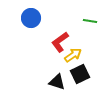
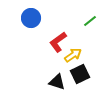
green line: rotated 48 degrees counterclockwise
red L-shape: moved 2 px left
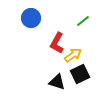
green line: moved 7 px left
red L-shape: moved 1 px left, 1 px down; rotated 25 degrees counterclockwise
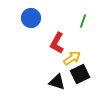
green line: rotated 32 degrees counterclockwise
yellow arrow: moved 1 px left, 3 px down
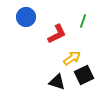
blue circle: moved 5 px left, 1 px up
red L-shape: moved 9 px up; rotated 145 degrees counterclockwise
black square: moved 4 px right, 1 px down
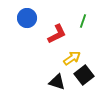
blue circle: moved 1 px right, 1 px down
black square: rotated 12 degrees counterclockwise
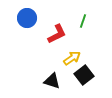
black triangle: moved 5 px left, 1 px up
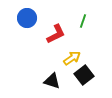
red L-shape: moved 1 px left
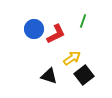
blue circle: moved 7 px right, 11 px down
black triangle: moved 3 px left, 5 px up
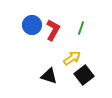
green line: moved 2 px left, 7 px down
blue circle: moved 2 px left, 4 px up
red L-shape: moved 3 px left, 4 px up; rotated 35 degrees counterclockwise
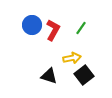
green line: rotated 16 degrees clockwise
yellow arrow: rotated 24 degrees clockwise
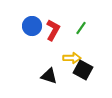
blue circle: moved 1 px down
yellow arrow: rotated 12 degrees clockwise
black square: moved 1 px left, 5 px up; rotated 24 degrees counterclockwise
